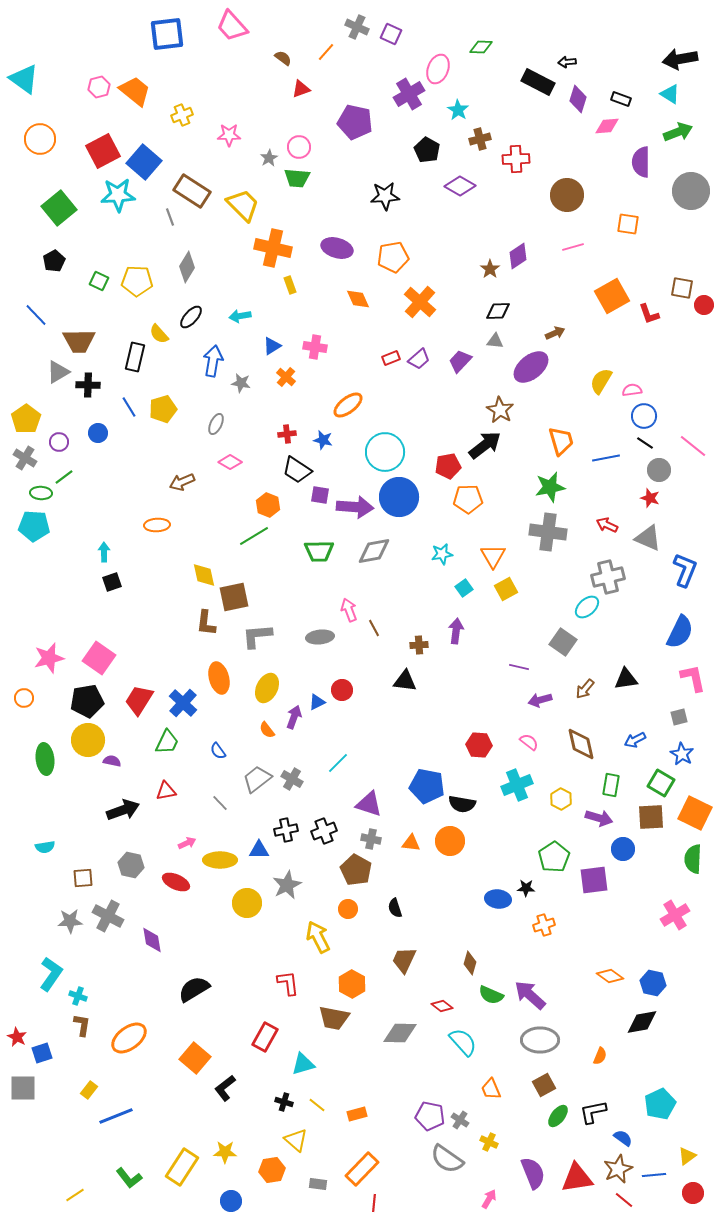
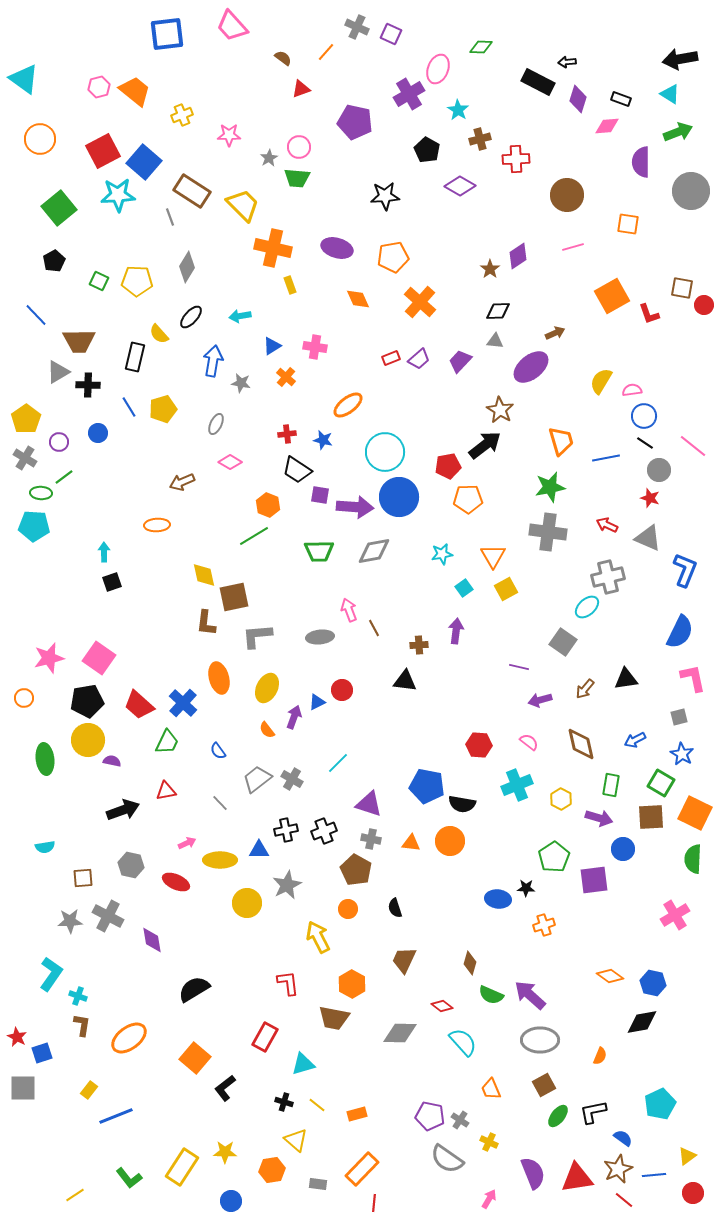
red trapezoid at (139, 700): moved 5 px down; rotated 80 degrees counterclockwise
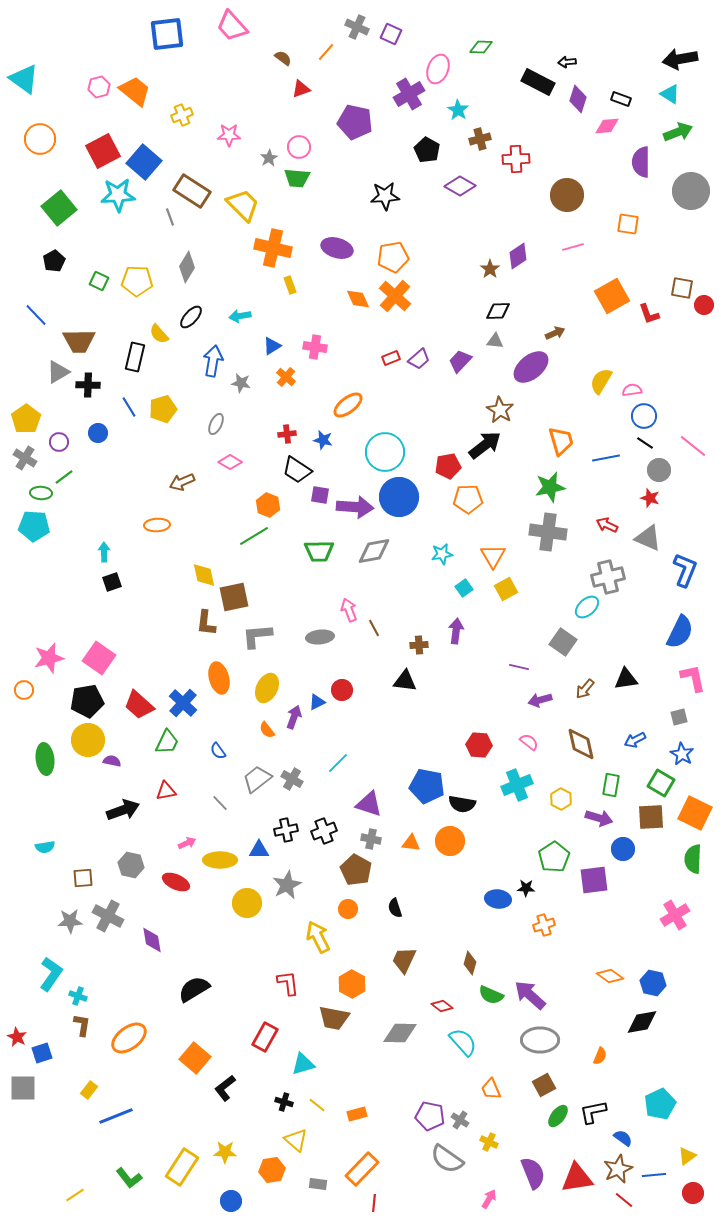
orange cross at (420, 302): moved 25 px left, 6 px up
orange circle at (24, 698): moved 8 px up
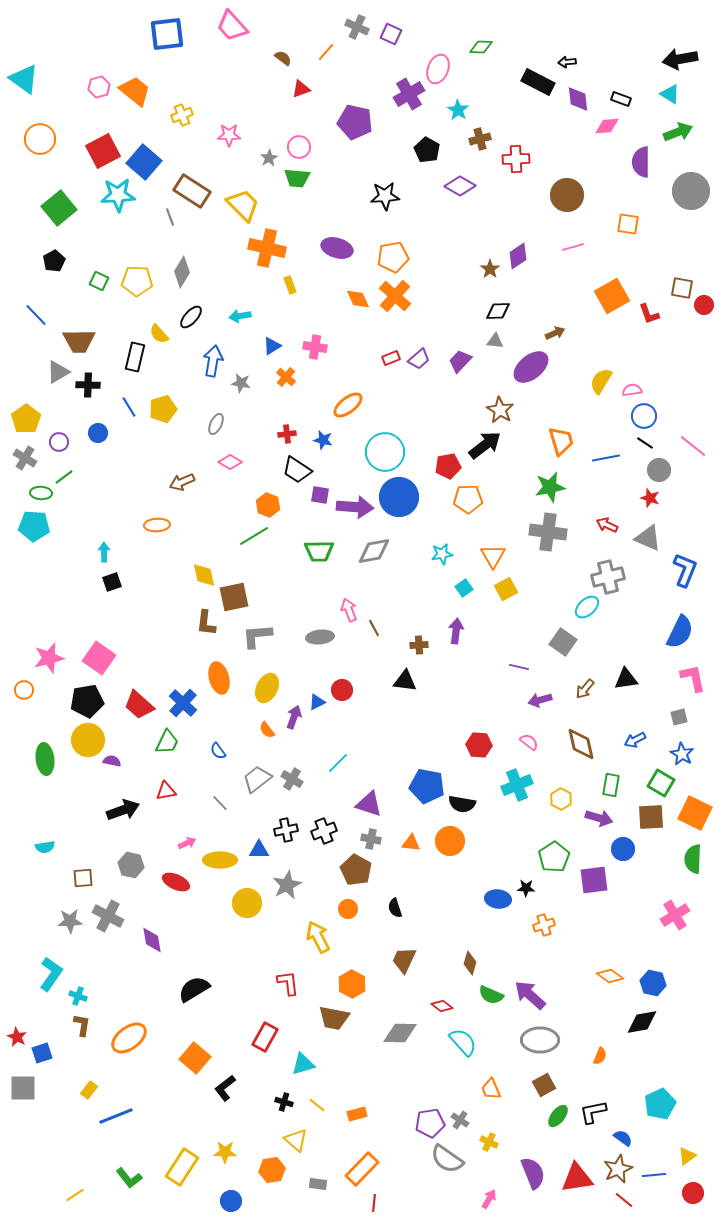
purple diamond at (578, 99): rotated 24 degrees counterclockwise
orange cross at (273, 248): moved 6 px left
gray diamond at (187, 267): moved 5 px left, 5 px down
purple pentagon at (430, 1116): moved 7 px down; rotated 20 degrees counterclockwise
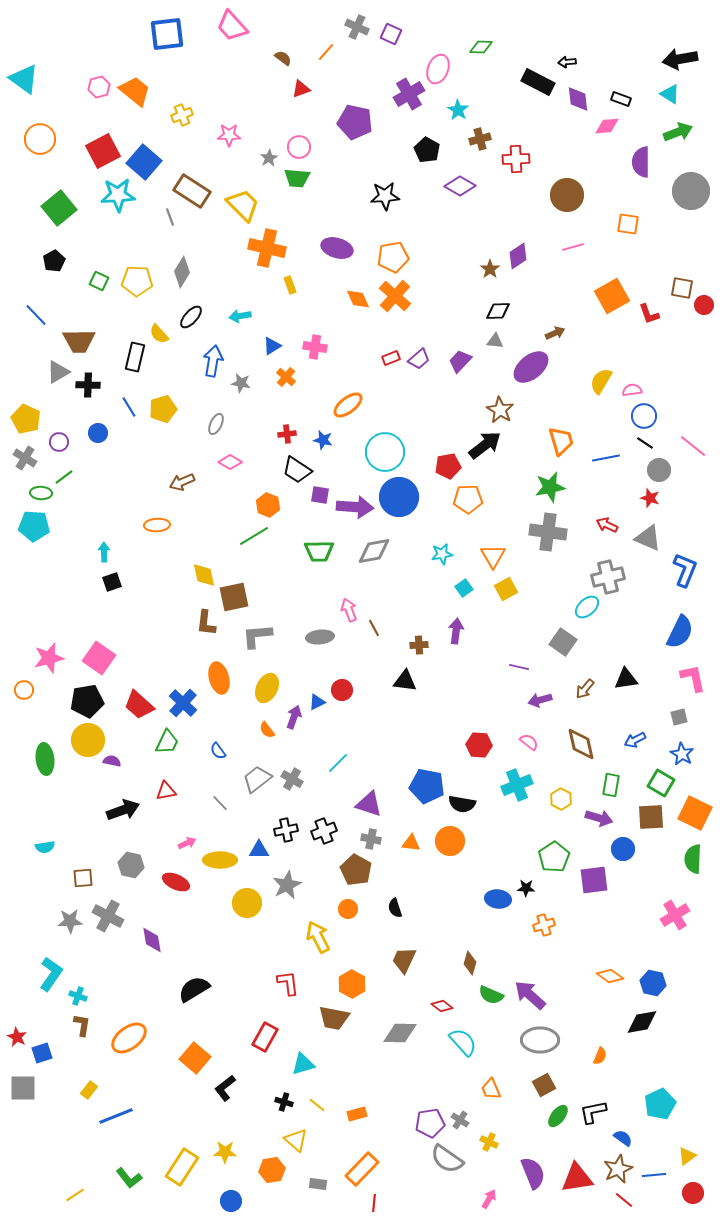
yellow pentagon at (26, 419): rotated 12 degrees counterclockwise
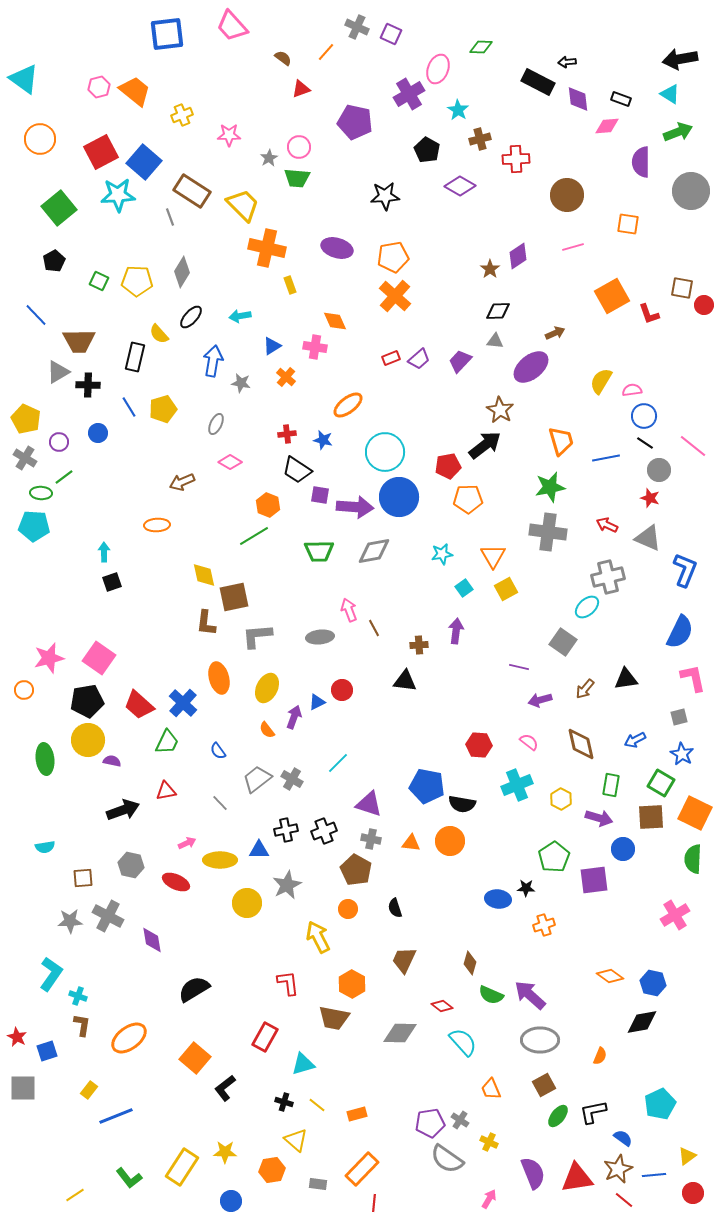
red square at (103, 151): moved 2 px left, 1 px down
orange diamond at (358, 299): moved 23 px left, 22 px down
blue square at (42, 1053): moved 5 px right, 2 px up
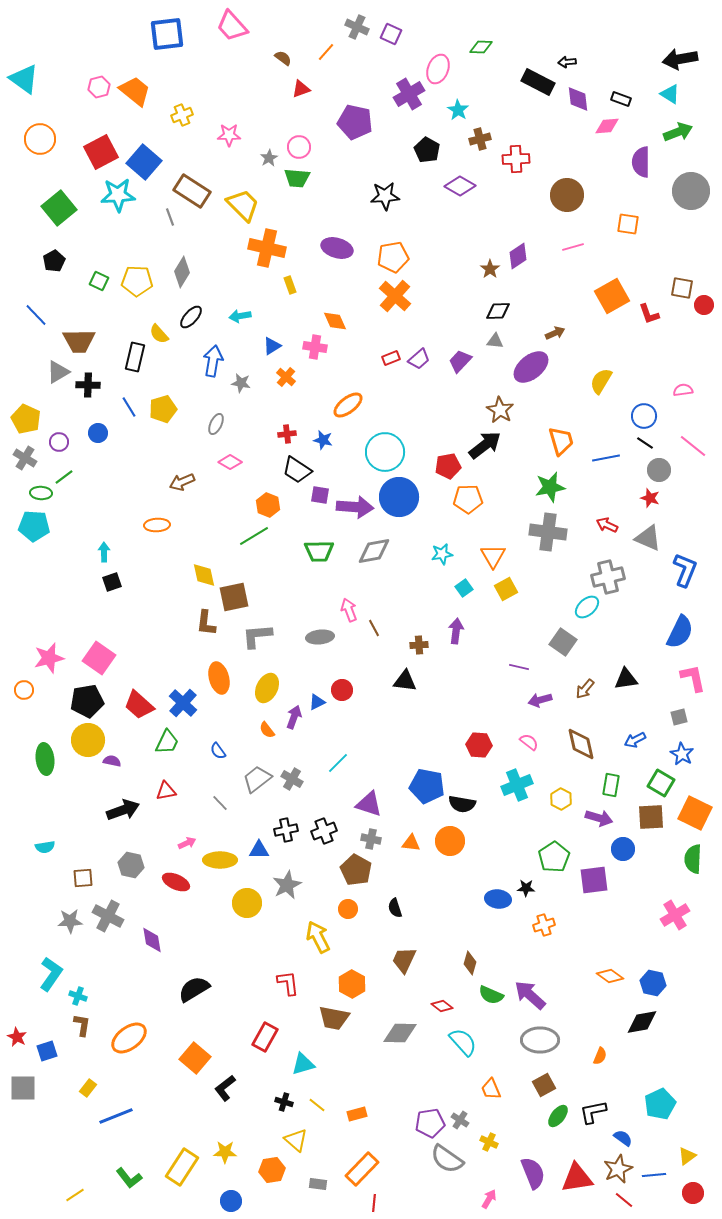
pink semicircle at (632, 390): moved 51 px right
yellow rectangle at (89, 1090): moved 1 px left, 2 px up
